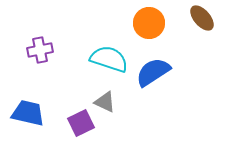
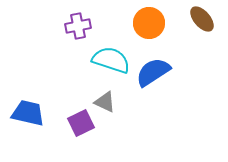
brown ellipse: moved 1 px down
purple cross: moved 38 px right, 24 px up
cyan semicircle: moved 2 px right, 1 px down
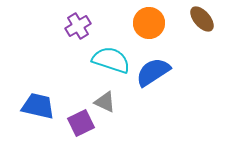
purple cross: rotated 20 degrees counterclockwise
blue trapezoid: moved 10 px right, 7 px up
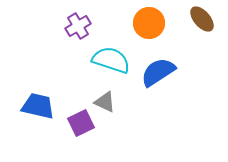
blue semicircle: moved 5 px right
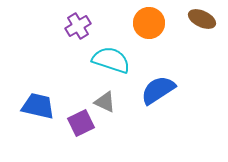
brown ellipse: rotated 24 degrees counterclockwise
blue semicircle: moved 18 px down
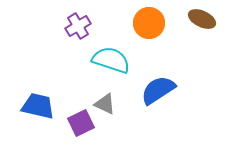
gray triangle: moved 2 px down
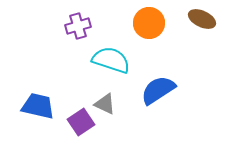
purple cross: rotated 15 degrees clockwise
purple square: moved 1 px up; rotated 8 degrees counterclockwise
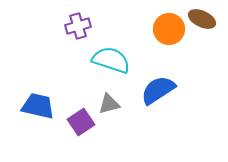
orange circle: moved 20 px right, 6 px down
gray triangle: moved 4 px right; rotated 40 degrees counterclockwise
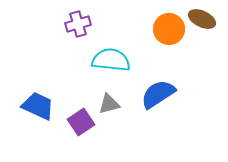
purple cross: moved 2 px up
cyan semicircle: rotated 12 degrees counterclockwise
blue semicircle: moved 4 px down
blue trapezoid: rotated 12 degrees clockwise
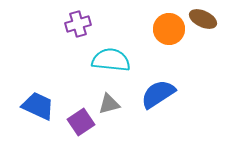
brown ellipse: moved 1 px right
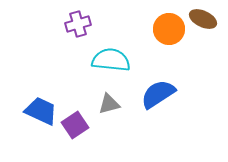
blue trapezoid: moved 3 px right, 5 px down
purple square: moved 6 px left, 3 px down
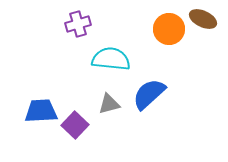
cyan semicircle: moved 1 px up
blue semicircle: moved 9 px left; rotated 9 degrees counterclockwise
blue trapezoid: rotated 28 degrees counterclockwise
purple square: rotated 12 degrees counterclockwise
